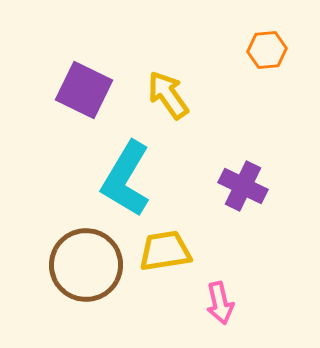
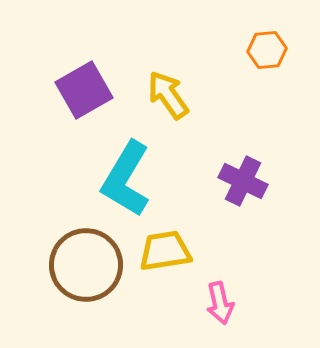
purple square: rotated 34 degrees clockwise
purple cross: moved 5 px up
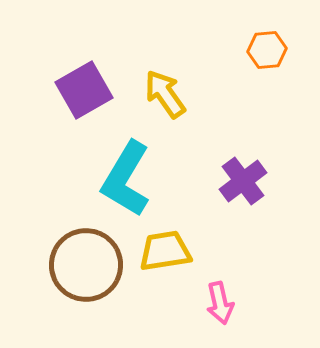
yellow arrow: moved 3 px left, 1 px up
purple cross: rotated 27 degrees clockwise
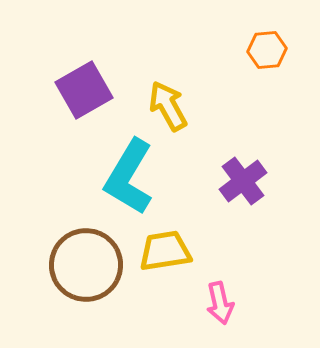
yellow arrow: moved 3 px right, 12 px down; rotated 6 degrees clockwise
cyan L-shape: moved 3 px right, 2 px up
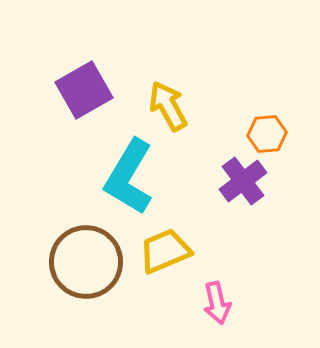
orange hexagon: moved 84 px down
yellow trapezoid: rotated 14 degrees counterclockwise
brown circle: moved 3 px up
pink arrow: moved 3 px left
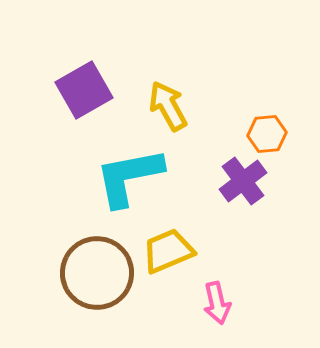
cyan L-shape: rotated 48 degrees clockwise
yellow trapezoid: moved 3 px right
brown circle: moved 11 px right, 11 px down
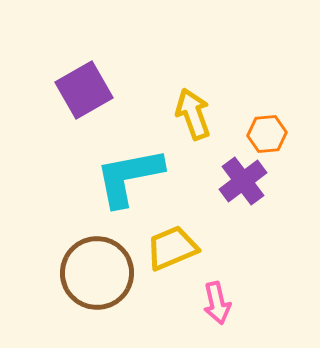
yellow arrow: moved 25 px right, 8 px down; rotated 9 degrees clockwise
yellow trapezoid: moved 4 px right, 3 px up
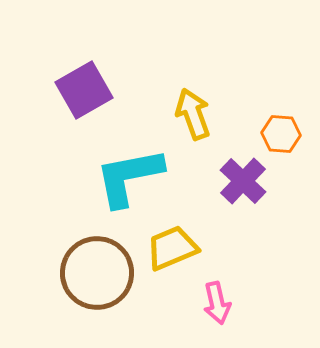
orange hexagon: moved 14 px right; rotated 9 degrees clockwise
purple cross: rotated 9 degrees counterclockwise
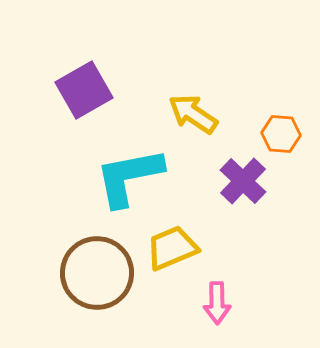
yellow arrow: rotated 36 degrees counterclockwise
pink arrow: rotated 12 degrees clockwise
